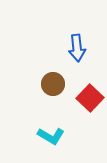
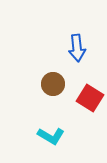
red square: rotated 12 degrees counterclockwise
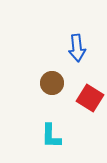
brown circle: moved 1 px left, 1 px up
cyan L-shape: rotated 60 degrees clockwise
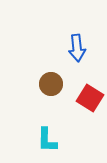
brown circle: moved 1 px left, 1 px down
cyan L-shape: moved 4 px left, 4 px down
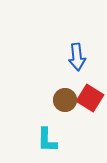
blue arrow: moved 9 px down
brown circle: moved 14 px right, 16 px down
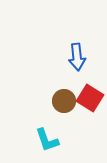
brown circle: moved 1 px left, 1 px down
cyan L-shape: rotated 20 degrees counterclockwise
